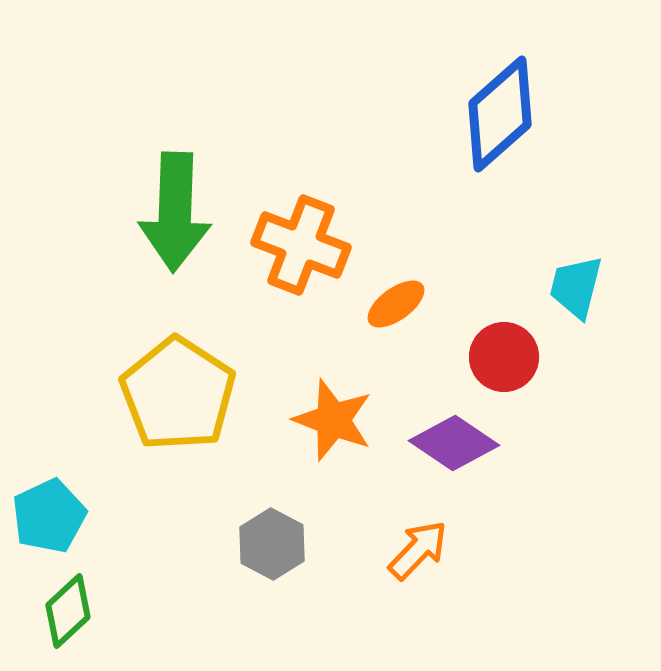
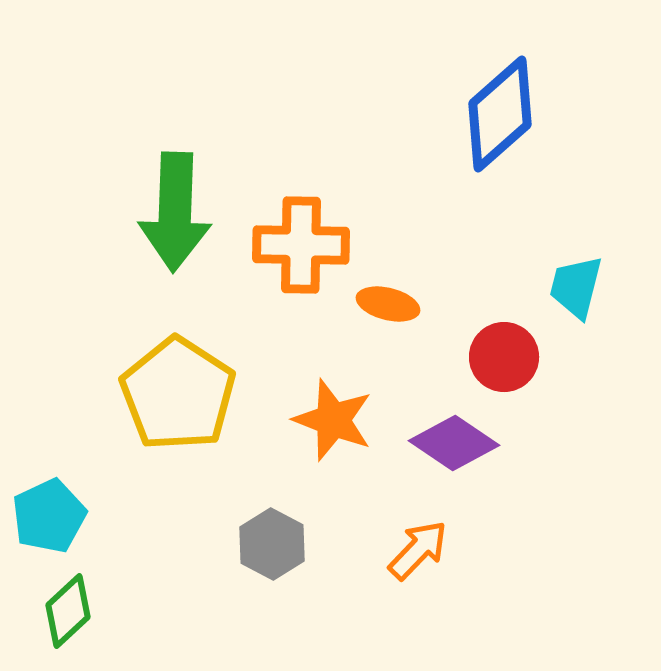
orange cross: rotated 20 degrees counterclockwise
orange ellipse: moved 8 px left; rotated 50 degrees clockwise
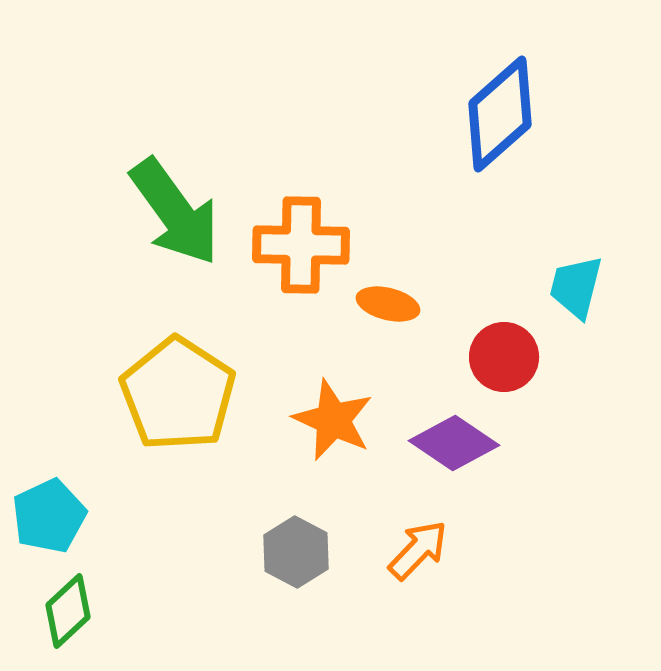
green arrow: rotated 38 degrees counterclockwise
orange star: rotated 4 degrees clockwise
gray hexagon: moved 24 px right, 8 px down
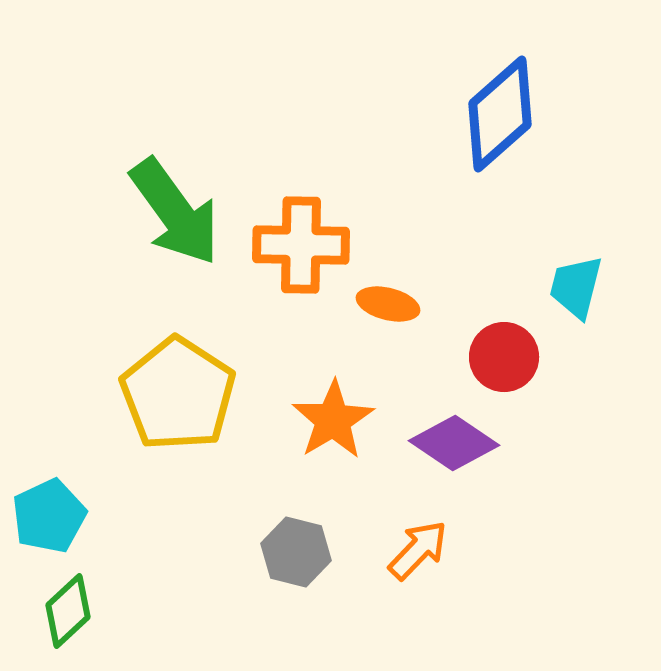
orange star: rotated 16 degrees clockwise
gray hexagon: rotated 14 degrees counterclockwise
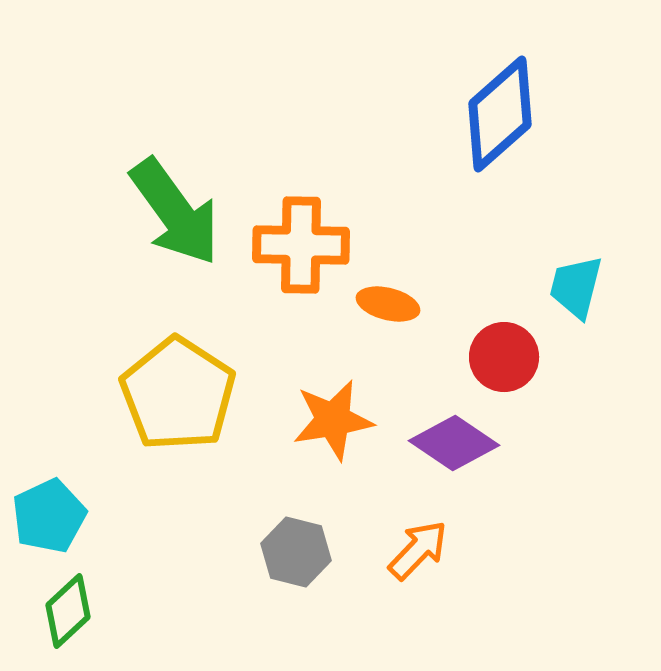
orange star: rotated 22 degrees clockwise
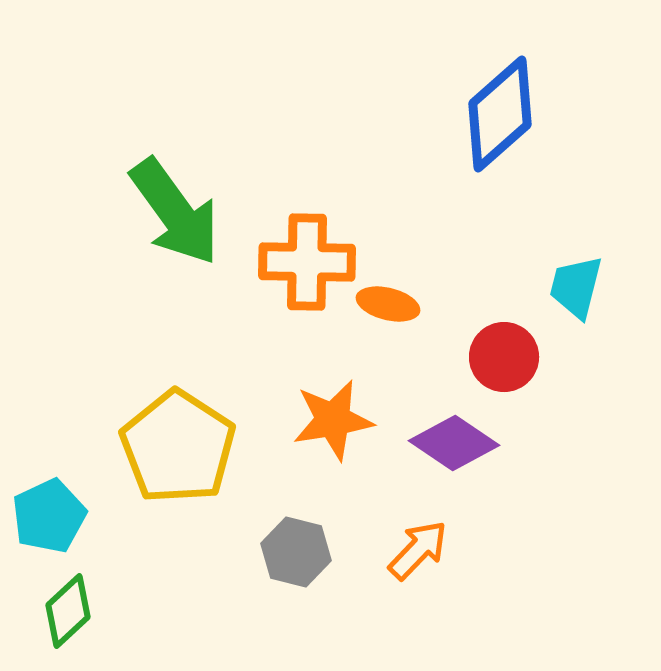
orange cross: moved 6 px right, 17 px down
yellow pentagon: moved 53 px down
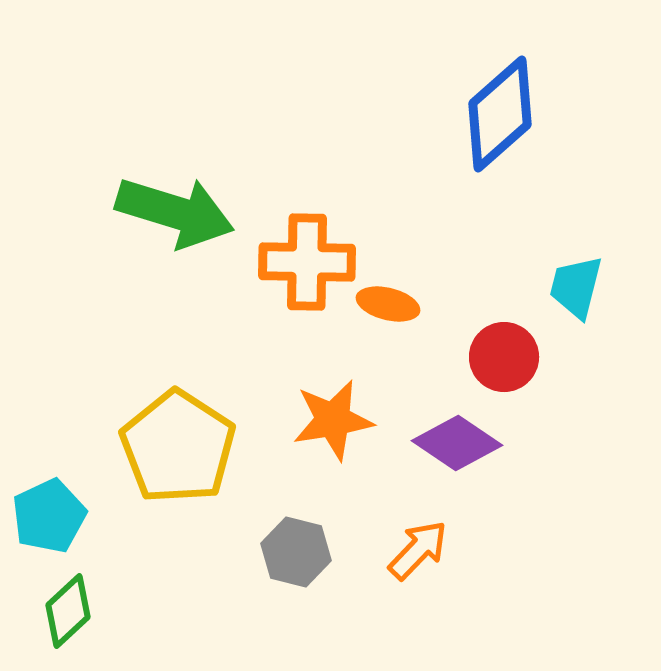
green arrow: rotated 37 degrees counterclockwise
purple diamond: moved 3 px right
